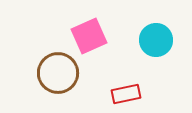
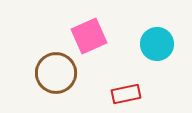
cyan circle: moved 1 px right, 4 px down
brown circle: moved 2 px left
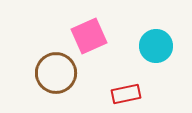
cyan circle: moved 1 px left, 2 px down
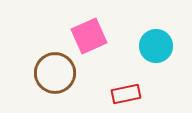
brown circle: moved 1 px left
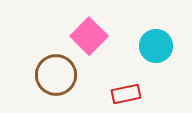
pink square: rotated 21 degrees counterclockwise
brown circle: moved 1 px right, 2 px down
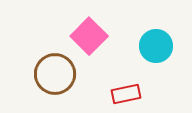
brown circle: moved 1 px left, 1 px up
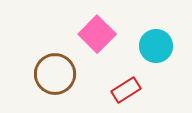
pink square: moved 8 px right, 2 px up
red rectangle: moved 4 px up; rotated 20 degrees counterclockwise
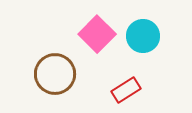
cyan circle: moved 13 px left, 10 px up
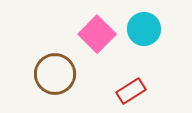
cyan circle: moved 1 px right, 7 px up
red rectangle: moved 5 px right, 1 px down
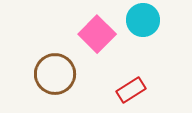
cyan circle: moved 1 px left, 9 px up
red rectangle: moved 1 px up
